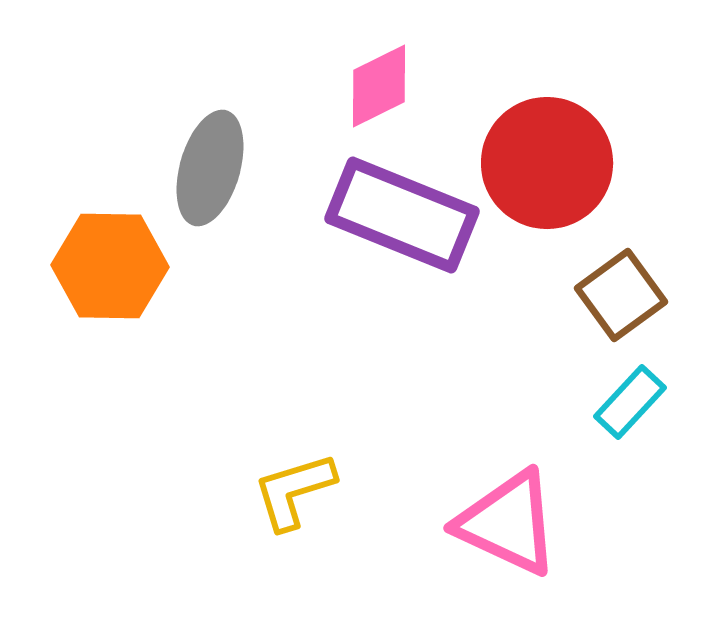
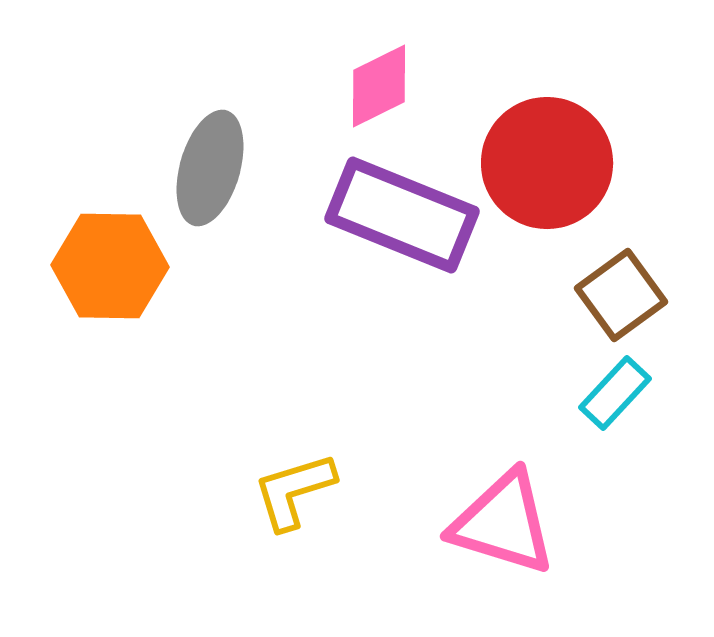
cyan rectangle: moved 15 px left, 9 px up
pink triangle: moved 5 px left; rotated 8 degrees counterclockwise
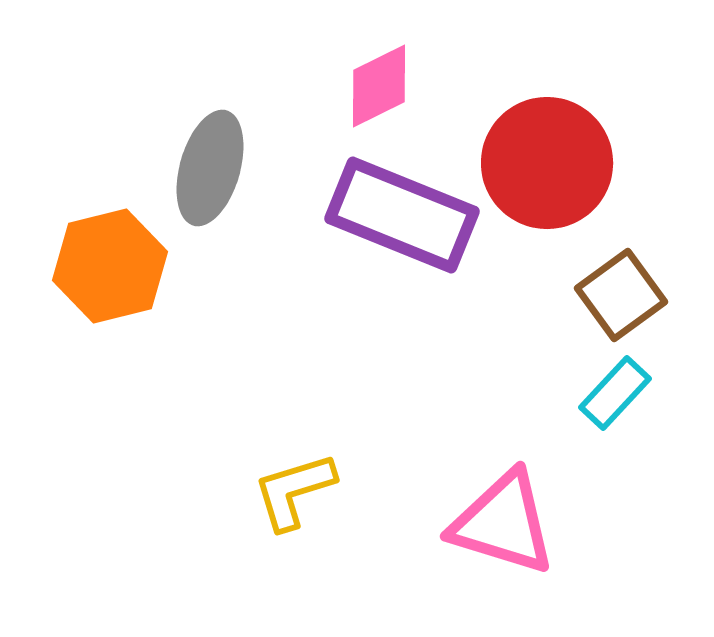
orange hexagon: rotated 15 degrees counterclockwise
